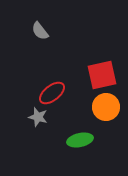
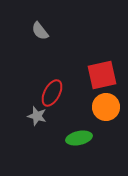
red ellipse: rotated 24 degrees counterclockwise
gray star: moved 1 px left, 1 px up
green ellipse: moved 1 px left, 2 px up
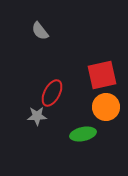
gray star: rotated 18 degrees counterclockwise
green ellipse: moved 4 px right, 4 px up
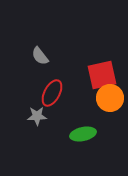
gray semicircle: moved 25 px down
orange circle: moved 4 px right, 9 px up
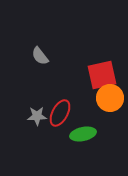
red ellipse: moved 8 px right, 20 px down
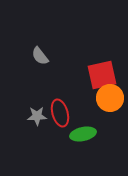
red ellipse: rotated 44 degrees counterclockwise
